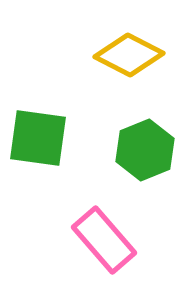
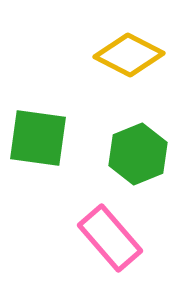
green hexagon: moved 7 px left, 4 px down
pink rectangle: moved 6 px right, 2 px up
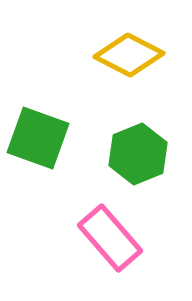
green square: rotated 12 degrees clockwise
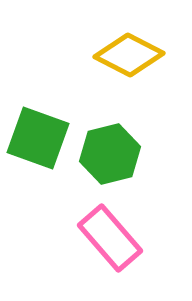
green hexagon: moved 28 px left; rotated 8 degrees clockwise
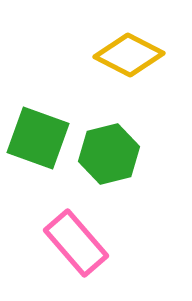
green hexagon: moved 1 px left
pink rectangle: moved 34 px left, 5 px down
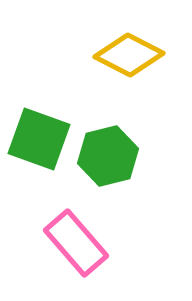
green square: moved 1 px right, 1 px down
green hexagon: moved 1 px left, 2 px down
